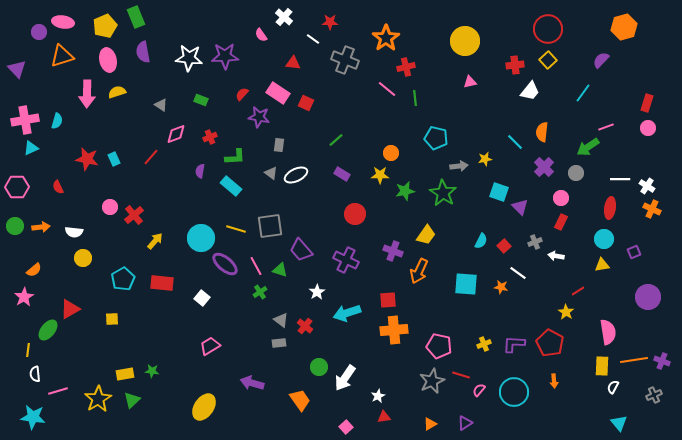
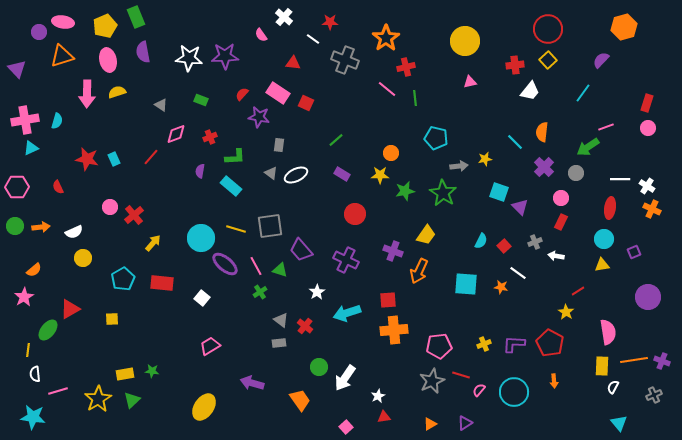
white semicircle at (74, 232): rotated 30 degrees counterclockwise
yellow arrow at (155, 241): moved 2 px left, 2 px down
pink pentagon at (439, 346): rotated 20 degrees counterclockwise
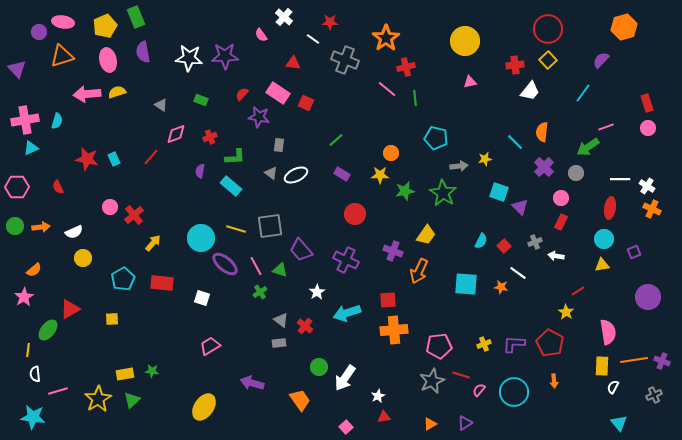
pink arrow at (87, 94): rotated 84 degrees clockwise
red rectangle at (647, 103): rotated 36 degrees counterclockwise
white square at (202, 298): rotated 21 degrees counterclockwise
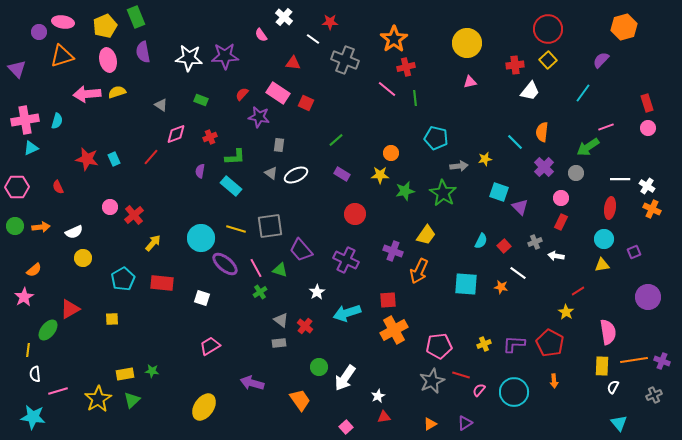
orange star at (386, 38): moved 8 px right, 1 px down
yellow circle at (465, 41): moved 2 px right, 2 px down
pink line at (256, 266): moved 2 px down
orange cross at (394, 330): rotated 24 degrees counterclockwise
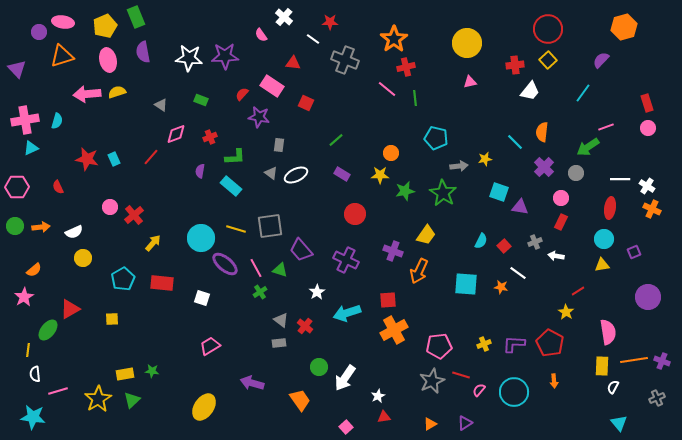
pink rectangle at (278, 93): moved 6 px left, 7 px up
purple triangle at (520, 207): rotated 36 degrees counterclockwise
gray cross at (654, 395): moved 3 px right, 3 px down
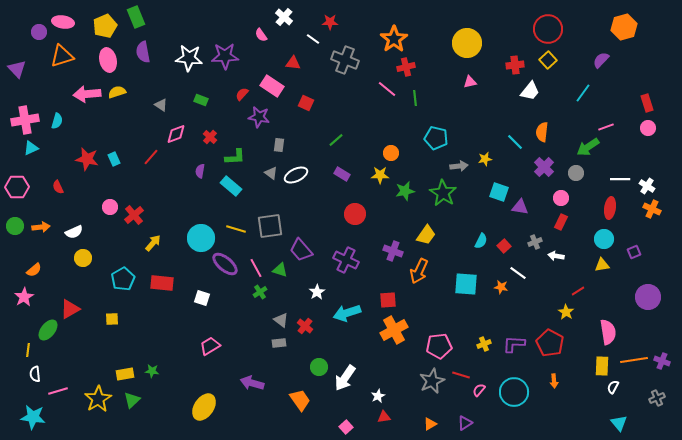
red cross at (210, 137): rotated 24 degrees counterclockwise
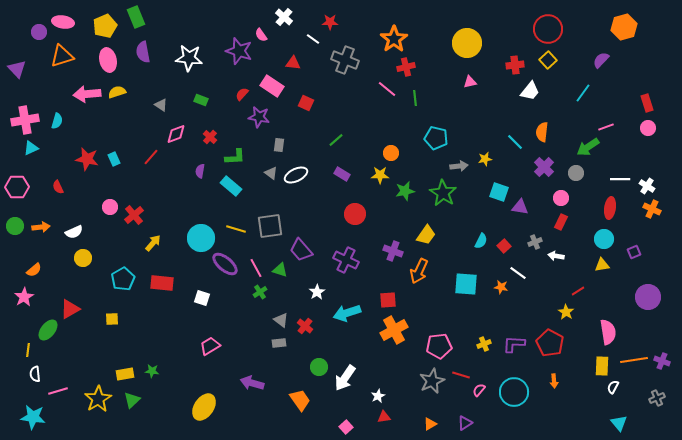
purple star at (225, 56): moved 14 px right, 5 px up; rotated 20 degrees clockwise
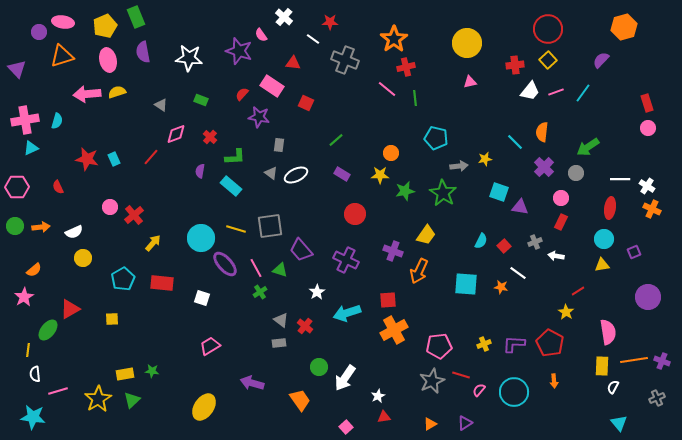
pink line at (606, 127): moved 50 px left, 35 px up
purple ellipse at (225, 264): rotated 8 degrees clockwise
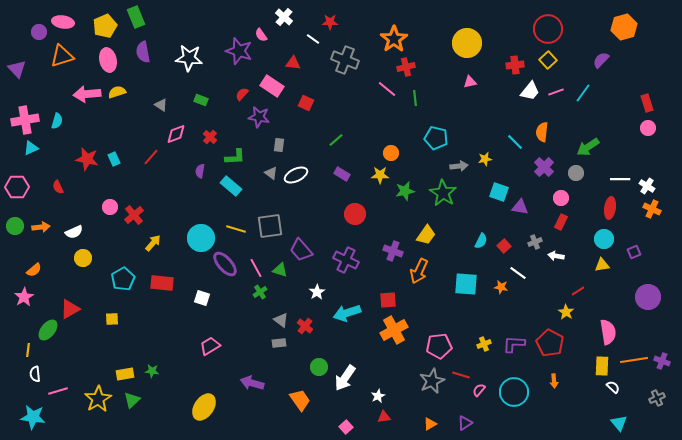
white semicircle at (613, 387): rotated 104 degrees clockwise
